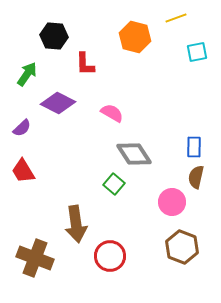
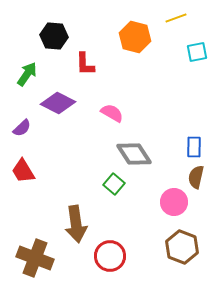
pink circle: moved 2 px right
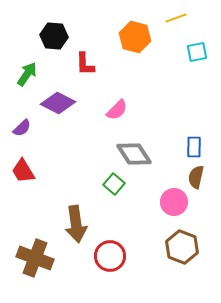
pink semicircle: moved 5 px right, 3 px up; rotated 105 degrees clockwise
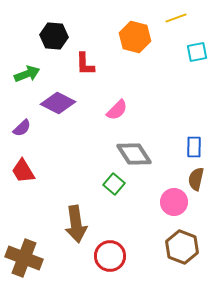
green arrow: rotated 35 degrees clockwise
brown semicircle: moved 2 px down
brown cross: moved 11 px left
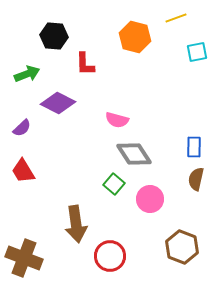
pink semicircle: moved 10 px down; rotated 60 degrees clockwise
pink circle: moved 24 px left, 3 px up
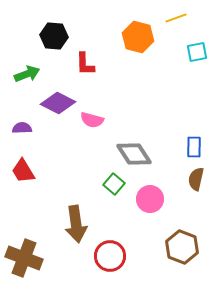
orange hexagon: moved 3 px right
pink semicircle: moved 25 px left
purple semicircle: rotated 138 degrees counterclockwise
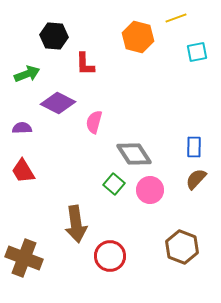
pink semicircle: moved 2 px right, 2 px down; rotated 90 degrees clockwise
brown semicircle: rotated 30 degrees clockwise
pink circle: moved 9 px up
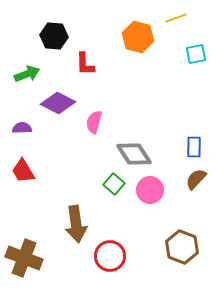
cyan square: moved 1 px left, 2 px down
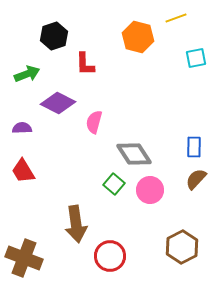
black hexagon: rotated 24 degrees counterclockwise
cyan square: moved 4 px down
brown hexagon: rotated 12 degrees clockwise
